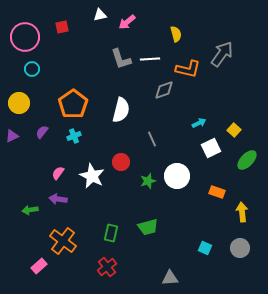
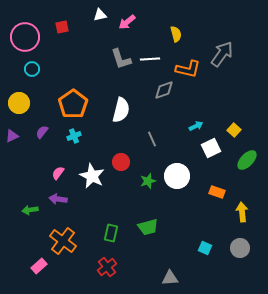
cyan arrow: moved 3 px left, 3 px down
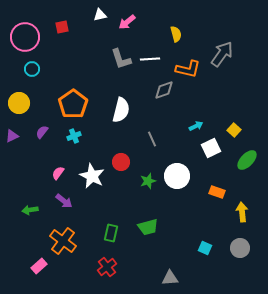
purple arrow: moved 6 px right, 2 px down; rotated 150 degrees counterclockwise
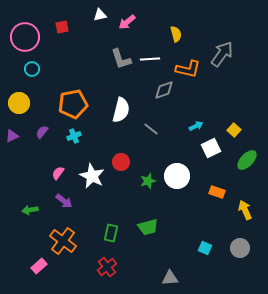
orange pentagon: rotated 24 degrees clockwise
gray line: moved 1 px left, 10 px up; rotated 28 degrees counterclockwise
yellow arrow: moved 3 px right, 2 px up; rotated 18 degrees counterclockwise
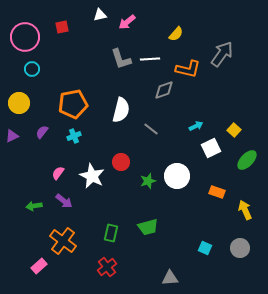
yellow semicircle: rotated 56 degrees clockwise
green arrow: moved 4 px right, 4 px up
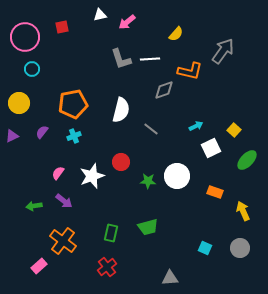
gray arrow: moved 1 px right, 3 px up
orange L-shape: moved 2 px right, 2 px down
white star: rotated 25 degrees clockwise
green star: rotated 21 degrees clockwise
orange rectangle: moved 2 px left
yellow arrow: moved 2 px left, 1 px down
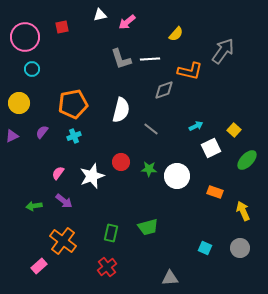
green star: moved 1 px right, 12 px up
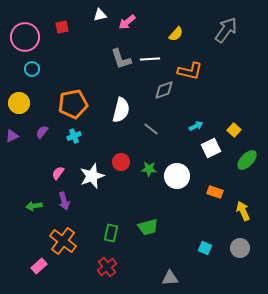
gray arrow: moved 3 px right, 21 px up
purple arrow: rotated 36 degrees clockwise
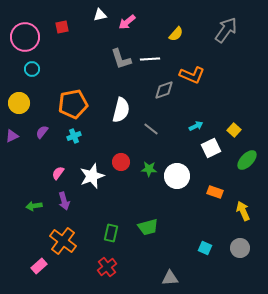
orange L-shape: moved 2 px right, 4 px down; rotated 10 degrees clockwise
